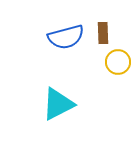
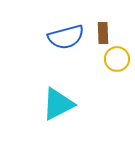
yellow circle: moved 1 px left, 3 px up
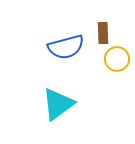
blue semicircle: moved 10 px down
cyan triangle: rotated 9 degrees counterclockwise
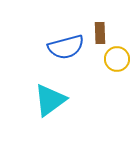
brown rectangle: moved 3 px left
cyan triangle: moved 8 px left, 4 px up
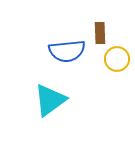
blue semicircle: moved 1 px right, 4 px down; rotated 9 degrees clockwise
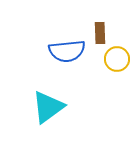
cyan triangle: moved 2 px left, 7 px down
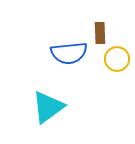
blue semicircle: moved 2 px right, 2 px down
